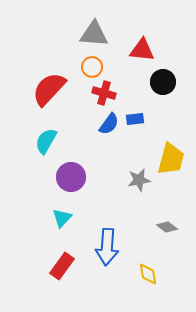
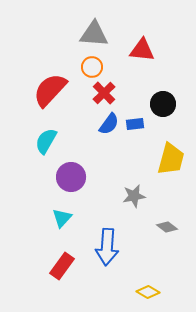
black circle: moved 22 px down
red semicircle: moved 1 px right, 1 px down
red cross: rotated 30 degrees clockwise
blue rectangle: moved 5 px down
gray star: moved 5 px left, 16 px down
yellow diamond: moved 18 px down; rotated 50 degrees counterclockwise
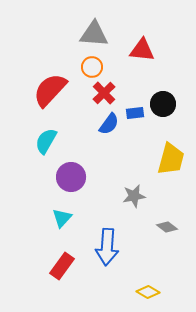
blue rectangle: moved 11 px up
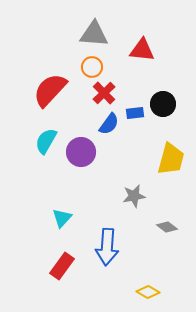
purple circle: moved 10 px right, 25 px up
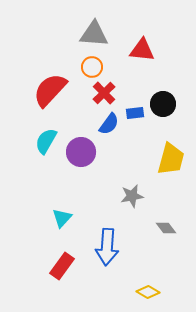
gray star: moved 2 px left
gray diamond: moved 1 px left, 1 px down; rotated 15 degrees clockwise
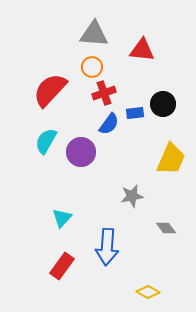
red cross: rotated 25 degrees clockwise
yellow trapezoid: rotated 8 degrees clockwise
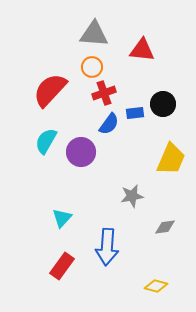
gray diamond: moved 1 px left, 1 px up; rotated 60 degrees counterclockwise
yellow diamond: moved 8 px right, 6 px up; rotated 15 degrees counterclockwise
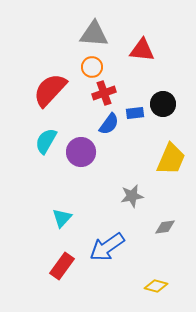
blue arrow: rotated 51 degrees clockwise
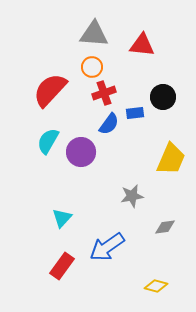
red triangle: moved 5 px up
black circle: moved 7 px up
cyan semicircle: moved 2 px right
